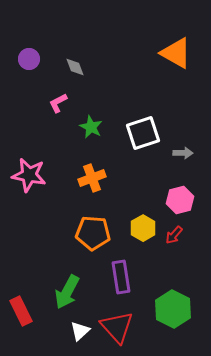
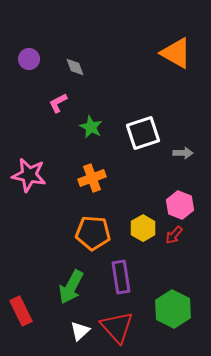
pink hexagon: moved 5 px down; rotated 24 degrees counterclockwise
green arrow: moved 4 px right, 5 px up
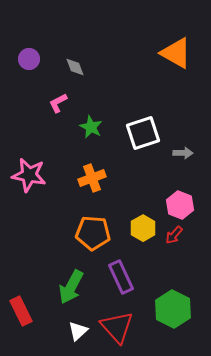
purple rectangle: rotated 16 degrees counterclockwise
white triangle: moved 2 px left
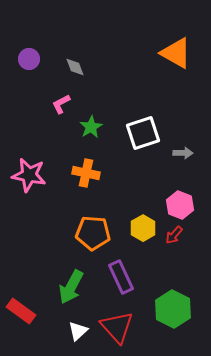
pink L-shape: moved 3 px right, 1 px down
green star: rotated 15 degrees clockwise
orange cross: moved 6 px left, 5 px up; rotated 32 degrees clockwise
red rectangle: rotated 28 degrees counterclockwise
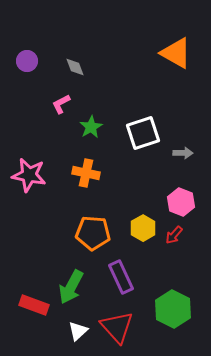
purple circle: moved 2 px left, 2 px down
pink hexagon: moved 1 px right, 3 px up
red rectangle: moved 13 px right, 6 px up; rotated 16 degrees counterclockwise
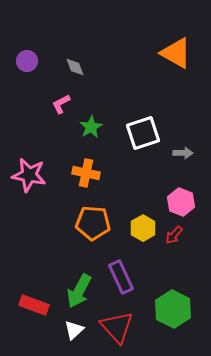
orange pentagon: moved 10 px up
green arrow: moved 8 px right, 4 px down
white triangle: moved 4 px left, 1 px up
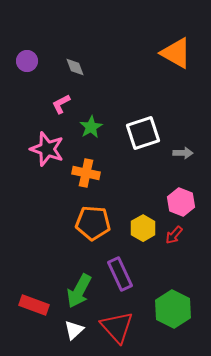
pink star: moved 18 px right, 26 px up; rotated 8 degrees clockwise
purple rectangle: moved 1 px left, 3 px up
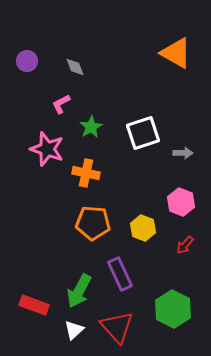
yellow hexagon: rotated 10 degrees counterclockwise
red arrow: moved 11 px right, 10 px down
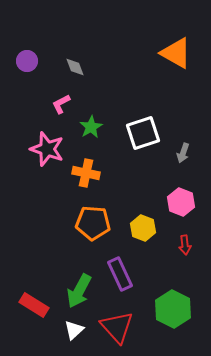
gray arrow: rotated 108 degrees clockwise
red arrow: rotated 48 degrees counterclockwise
red rectangle: rotated 12 degrees clockwise
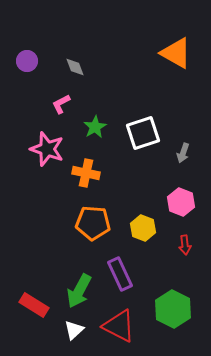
green star: moved 4 px right
red triangle: moved 2 px right, 1 px up; rotated 21 degrees counterclockwise
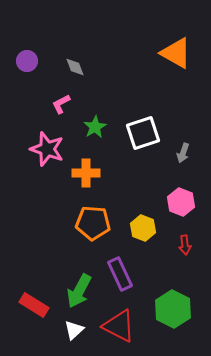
orange cross: rotated 12 degrees counterclockwise
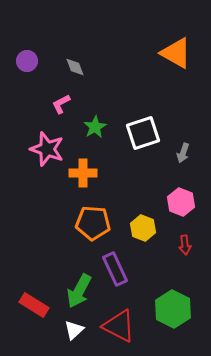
orange cross: moved 3 px left
purple rectangle: moved 5 px left, 5 px up
